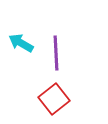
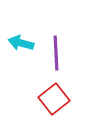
cyan arrow: rotated 15 degrees counterclockwise
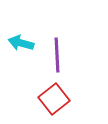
purple line: moved 1 px right, 2 px down
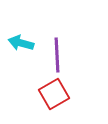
red square: moved 5 px up; rotated 8 degrees clockwise
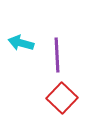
red square: moved 8 px right, 4 px down; rotated 16 degrees counterclockwise
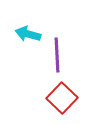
cyan arrow: moved 7 px right, 9 px up
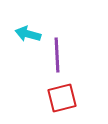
red square: rotated 32 degrees clockwise
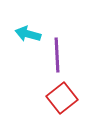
red square: rotated 24 degrees counterclockwise
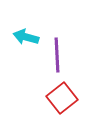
cyan arrow: moved 2 px left, 3 px down
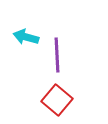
red square: moved 5 px left, 2 px down; rotated 12 degrees counterclockwise
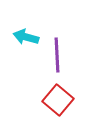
red square: moved 1 px right
